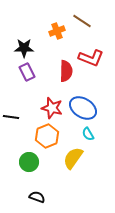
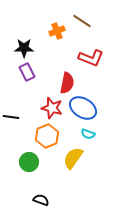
red semicircle: moved 1 px right, 12 px down; rotated 10 degrees clockwise
cyan semicircle: rotated 40 degrees counterclockwise
black semicircle: moved 4 px right, 3 px down
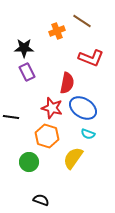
orange hexagon: rotated 20 degrees counterclockwise
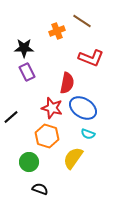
black line: rotated 49 degrees counterclockwise
black semicircle: moved 1 px left, 11 px up
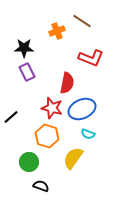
blue ellipse: moved 1 px left, 1 px down; rotated 56 degrees counterclockwise
black semicircle: moved 1 px right, 3 px up
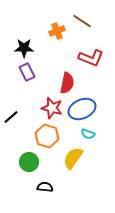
black semicircle: moved 4 px right, 1 px down; rotated 14 degrees counterclockwise
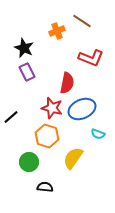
black star: rotated 24 degrees clockwise
cyan semicircle: moved 10 px right
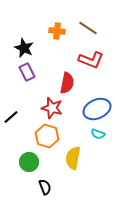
brown line: moved 6 px right, 7 px down
orange cross: rotated 28 degrees clockwise
red L-shape: moved 2 px down
blue ellipse: moved 15 px right
yellow semicircle: rotated 25 degrees counterclockwise
black semicircle: rotated 63 degrees clockwise
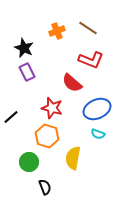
orange cross: rotated 28 degrees counterclockwise
red semicircle: moved 5 px right; rotated 120 degrees clockwise
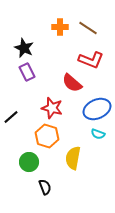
orange cross: moved 3 px right, 4 px up; rotated 21 degrees clockwise
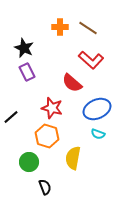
red L-shape: rotated 20 degrees clockwise
